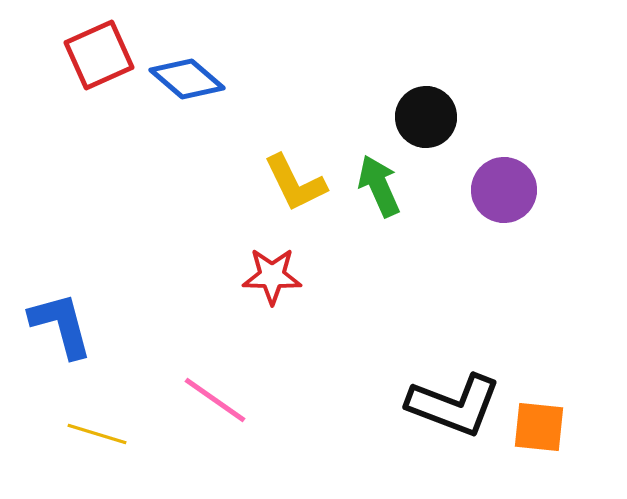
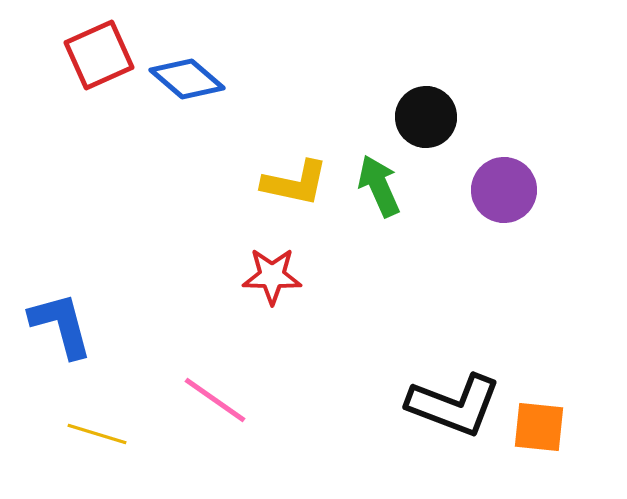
yellow L-shape: rotated 52 degrees counterclockwise
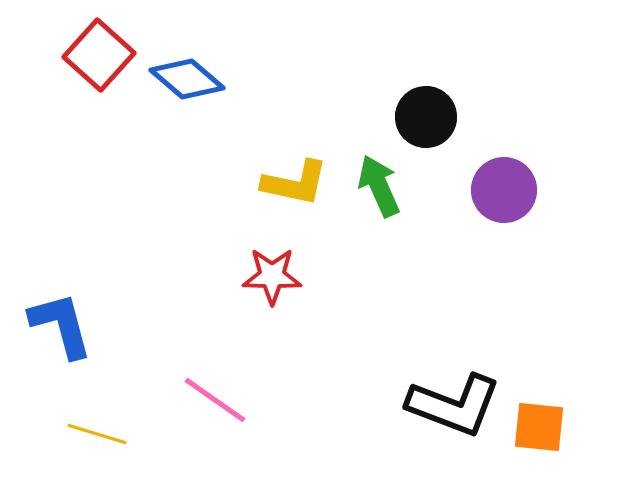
red square: rotated 24 degrees counterclockwise
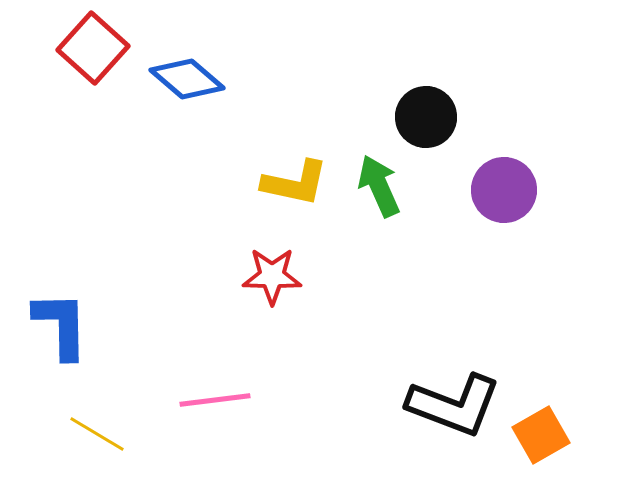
red square: moved 6 px left, 7 px up
blue L-shape: rotated 14 degrees clockwise
pink line: rotated 42 degrees counterclockwise
orange square: moved 2 px right, 8 px down; rotated 36 degrees counterclockwise
yellow line: rotated 14 degrees clockwise
